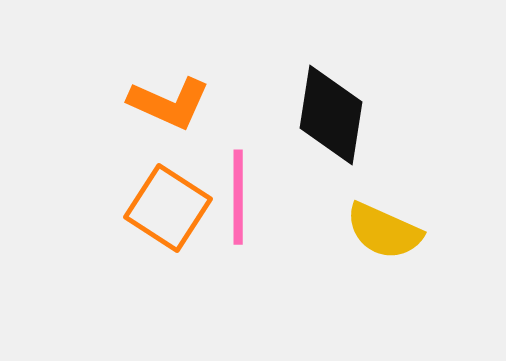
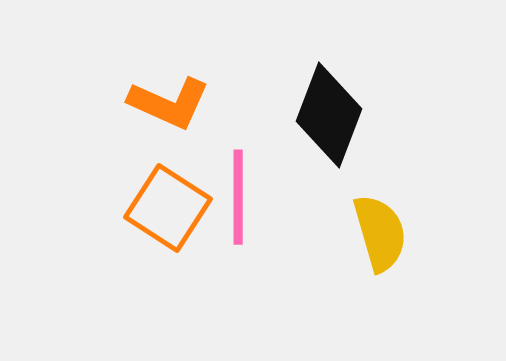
black diamond: moved 2 px left; rotated 12 degrees clockwise
yellow semicircle: moved 4 px left, 2 px down; rotated 130 degrees counterclockwise
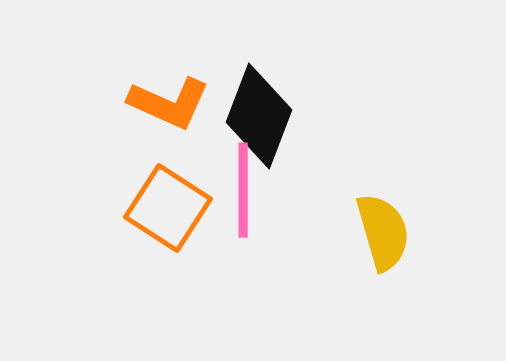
black diamond: moved 70 px left, 1 px down
pink line: moved 5 px right, 7 px up
yellow semicircle: moved 3 px right, 1 px up
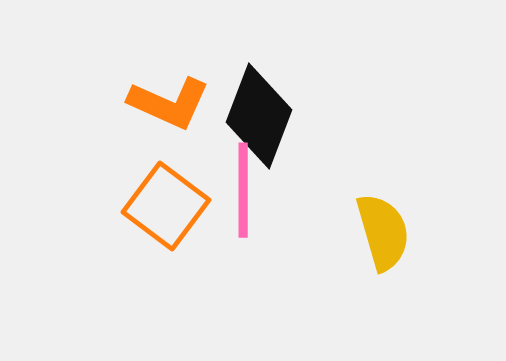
orange square: moved 2 px left, 2 px up; rotated 4 degrees clockwise
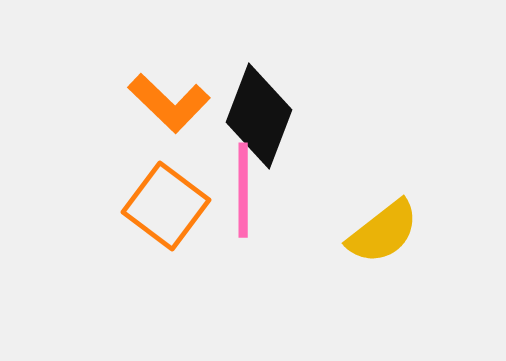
orange L-shape: rotated 20 degrees clockwise
yellow semicircle: rotated 68 degrees clockwise
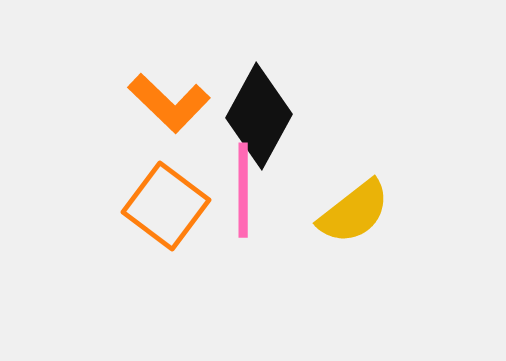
black diamond: rotated 8 degrees clockwise
yellow semicircle: moved 29 px left, 20 px up
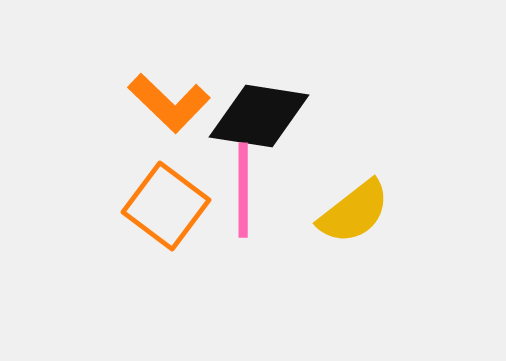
black diamond: rotated 70 degrees clockwise
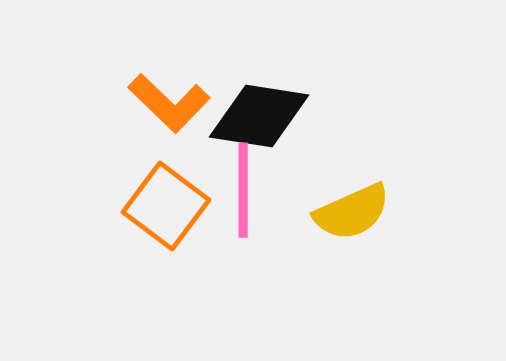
yellow semicircle: moved 2 px left; rotated 14 degrees clockwise
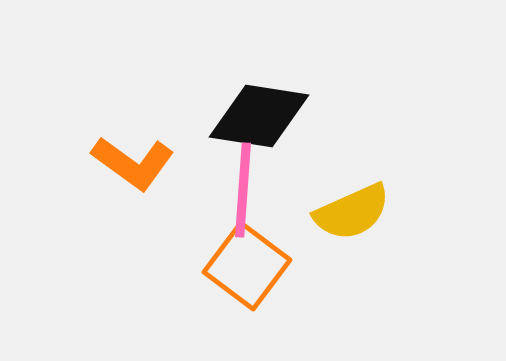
orange L-shape: moved 36 px left, 60 px down; rotated 8 degrees counterclockwise
pink line: rotated 4 degrees clockwise
orange square: moved 81 px right, 60 px down
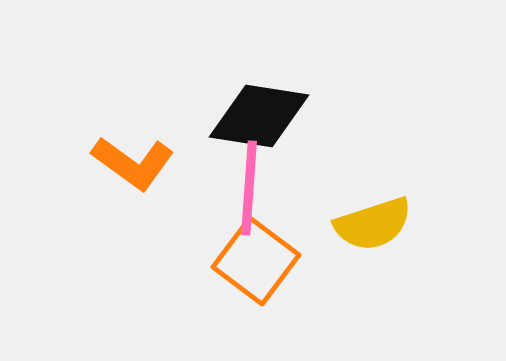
pink line: moved 6 px right, 2 px up
yellow semicircle: moved 21 px right, 12 px down; rotated 6 degrees clockwise
orange square: moved 9 px right, 5 px up
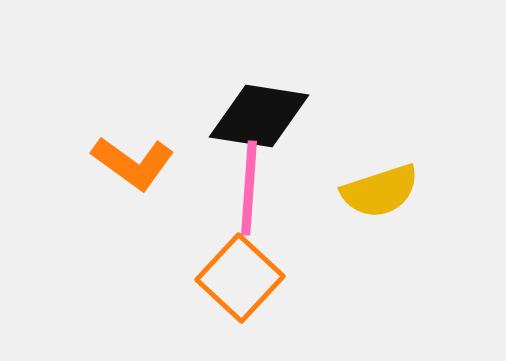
yellow semicircle: moved 7 px right, 33 px up
orange square: moved 16 px left, 17 px down; rotated 6 degrees clockwise
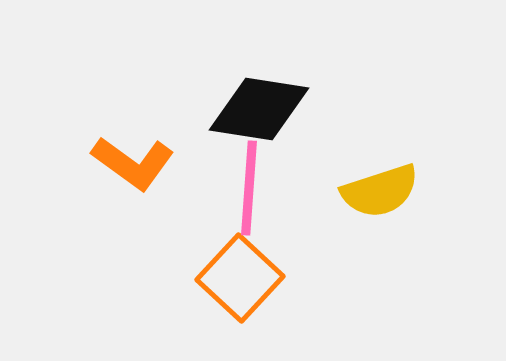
black diamond: moved 7 px up
